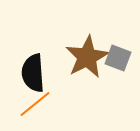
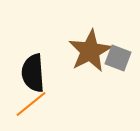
brown star: moved 3 px right, 6 px up
orange line: moved 4 px left
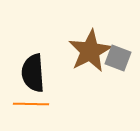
orange line: rotated 40 degrees clockwise
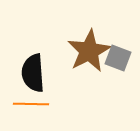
brown star: moved 1 px left
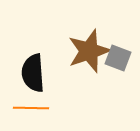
brown star: rotated 9 degrees clockwise
orange line: moved 4 px down
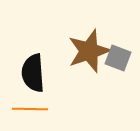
orange line: moved 1 px left, 1 px down
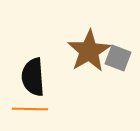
brown star: rotated 12 degrees counterclockwise
black semicircle: moved 4 px down
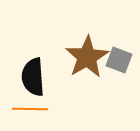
brown star: moved 2 px left, 6 px down
gray square: moved 1 px right, 2 px down
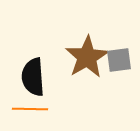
gray square: rotated 28 degrees counterclockwise
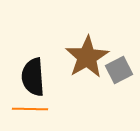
gray square: moved 10 px down; rotated 20 degrees counterclockwise
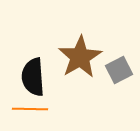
brown star: moved 7 px left
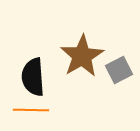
brown star: moved 2 px right, 1 px up
orange line: moved 1 px right, 1 px down
